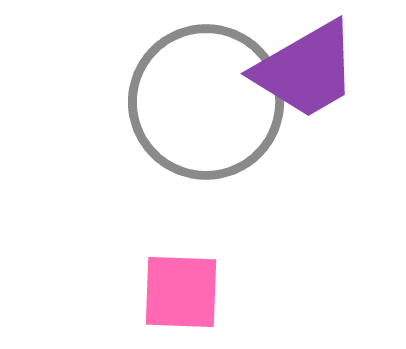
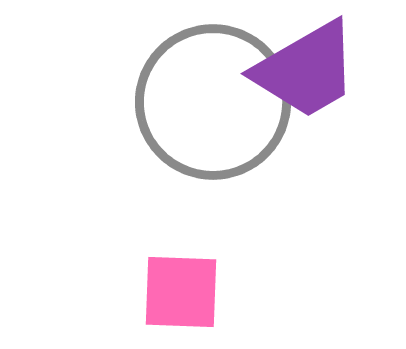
gray circle: moved 7 px right
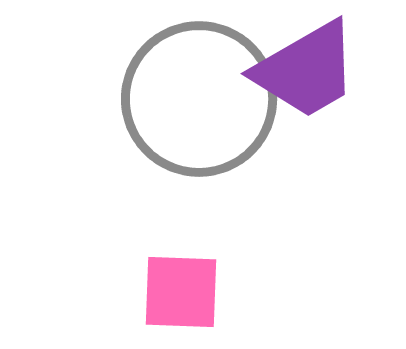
gray circle: moved 14 px left, 3 px up
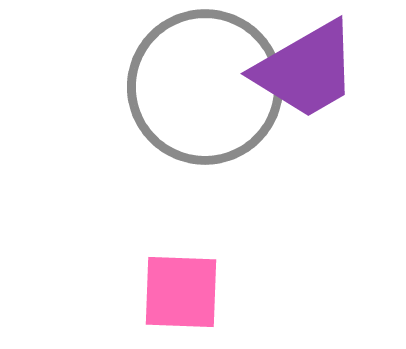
gray circle: moved 6 px right, 12 px up
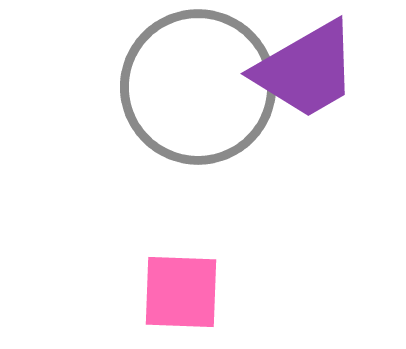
gray circle: moved 7 px left
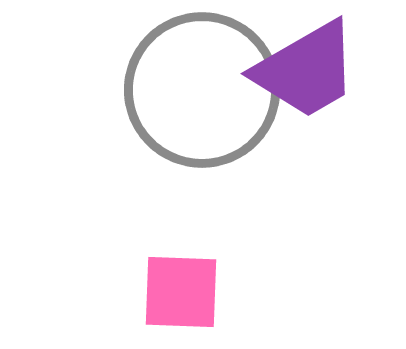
gray circle: moved 4 px right, 3 px down
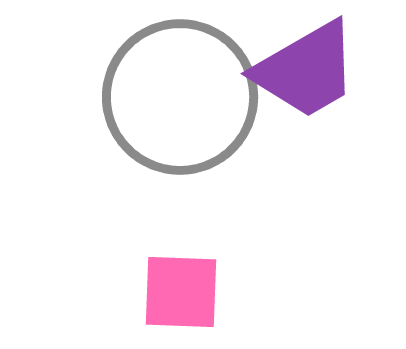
gray circle: moved 22 px left, 7 px down
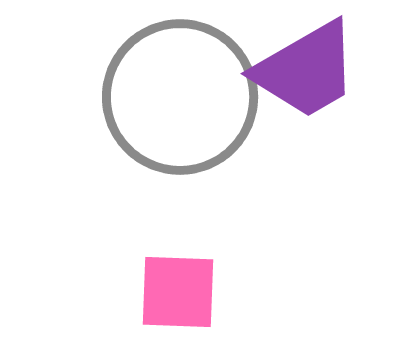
pink square: moved 3 px left
